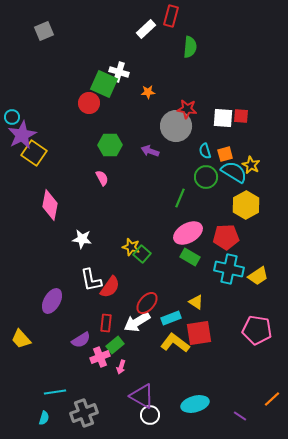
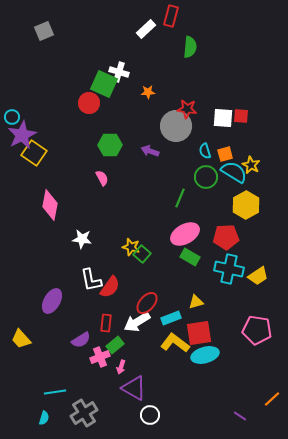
pink ellipse at (188, 233): moved 3 px left, 1 px down
yellow triangle at (196, 302): rotated 49 degrees counterclockwise
purple triangle at (142, 396): moved 8 px left, 8 px up
cyan ellipse at (195, 404): moved 10 px right, 49 px up
gray cross at (84, 413): rotated 12 degrees counterclockwise
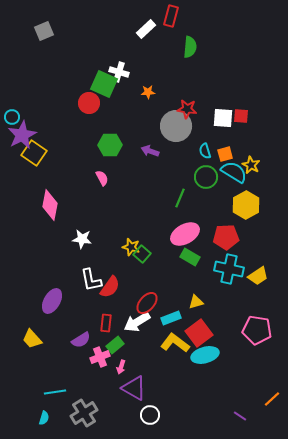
red square at (199, 333): rotated 28 degrees counterclockwise
yellow trapezoid at (21, 339): moved 11 px right
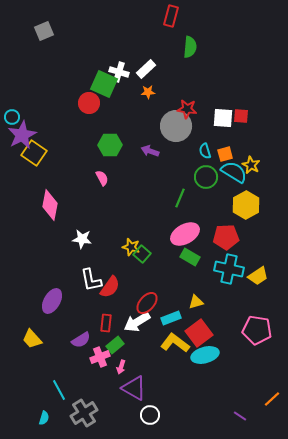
white rectangle at (146, 29): moved 40 px down
cyan line at (55, 392): moved 4 px right, 2 px up; rotated 70 degrees clockwise
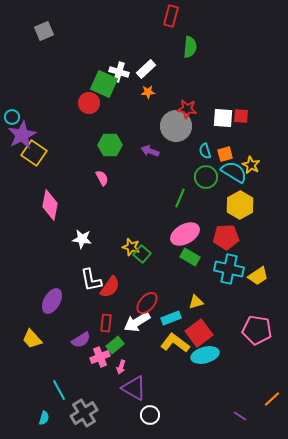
yellow hexagon at (246, 205): moved 6 px left
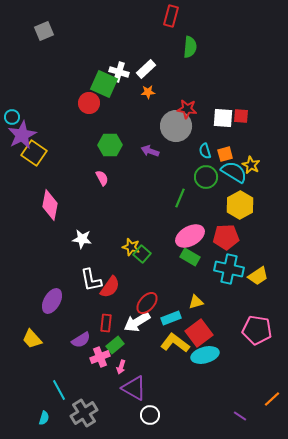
pink ellipse at (185, 234): moved 5 px right, 2 px down
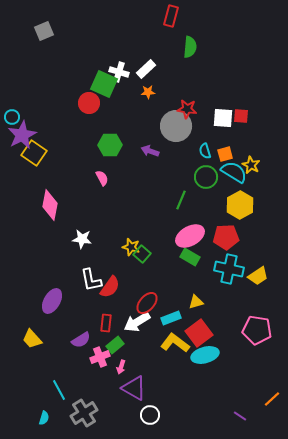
green line at (180, 198): moved 1 px right, 2 px down
